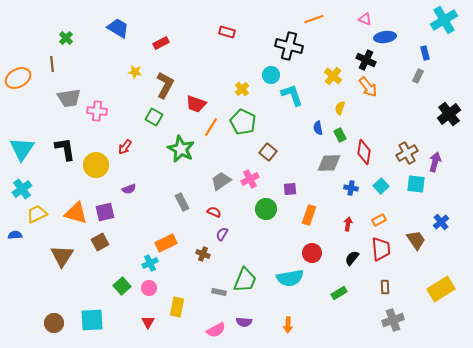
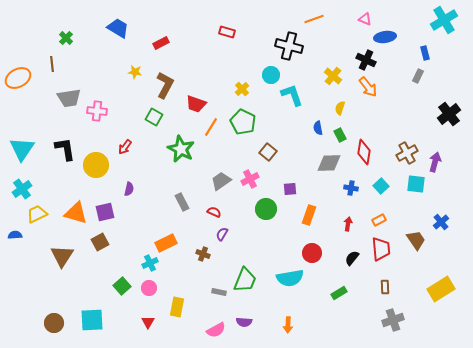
purple semicircle at (129, 189): rotated 56 degrees counterclockwise
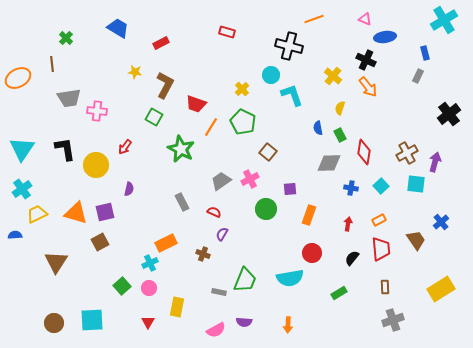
brown triangle at (62, 256): moved 6 px left, 6 px down
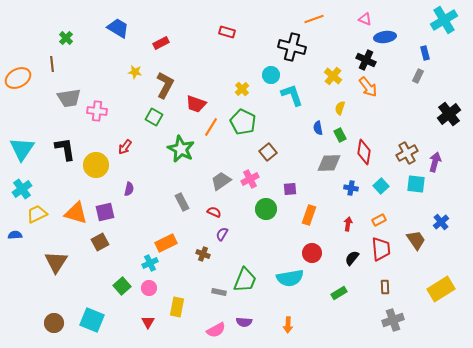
black cross at (289, 46): moved 3 px right, 1 px down
brown square at (268, 152): rotated 12 degrees clockwise
cyan square at (92, 320): rotated 25 degrees clockwise
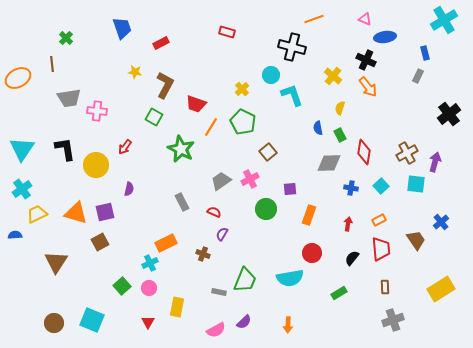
blue trapezoid at (118, 28): moved 4 px right; rotated 40 degrees clockwise
purple semicircle at (244, 322): rotated 49 degrees counterclockwise
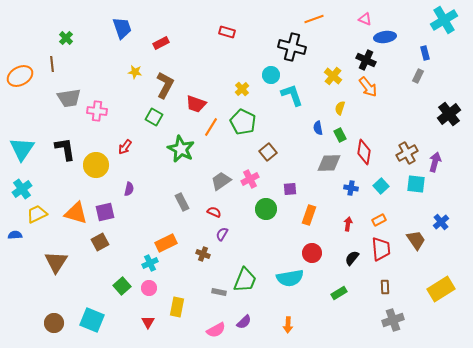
orange ellipse at (18, 78): moved 2 px right, 2 px up
